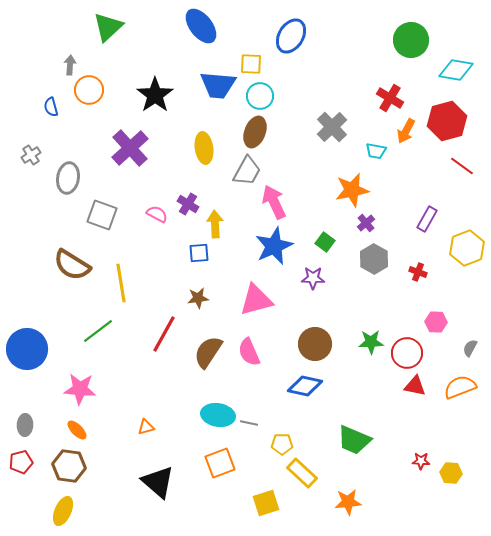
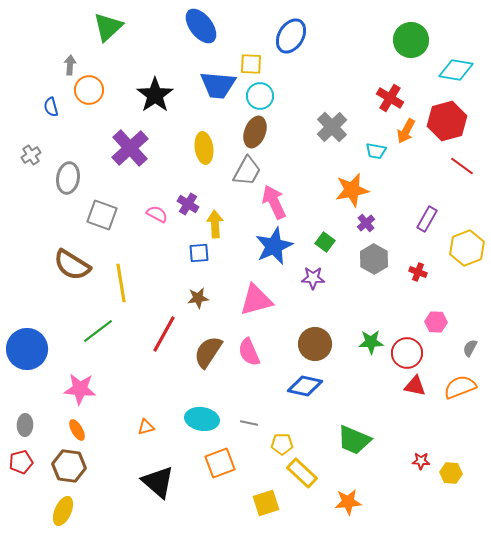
cyan ellipse at (218, 415): moved 16 px left, 4 px down
orange ellipse at (77, 430): rotated 15 degrees clockwise
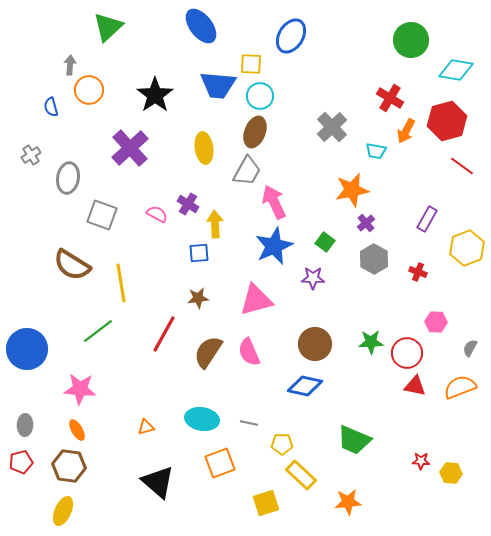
yellow rectangle at (302, 473): moved 1 px left, 2 px down
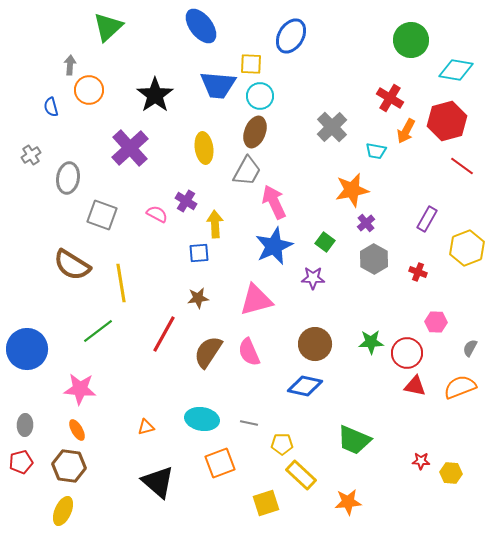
purple cross at (188, 204): moved 2 px left, 3 px up
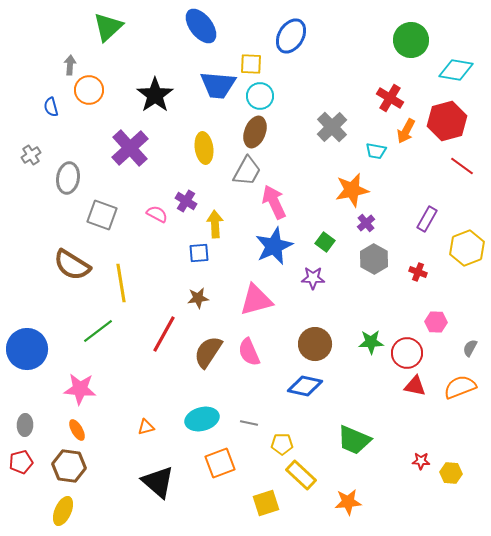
cyan ellipse at (202, 419): rotated 24 degrees counterclockwise
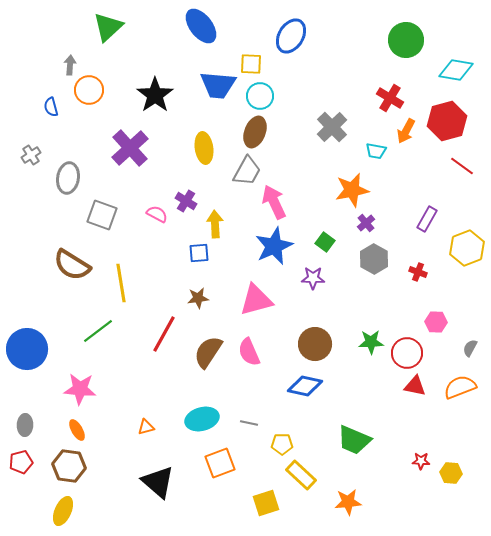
green circle at (411, 40): moved 5 px left
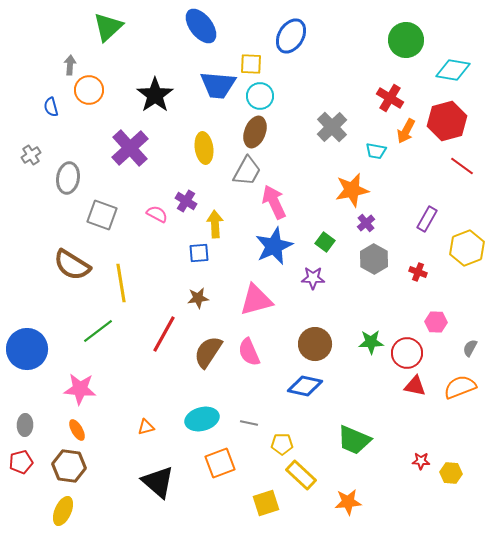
cyan diamond at (456, 70): moved 3 px left
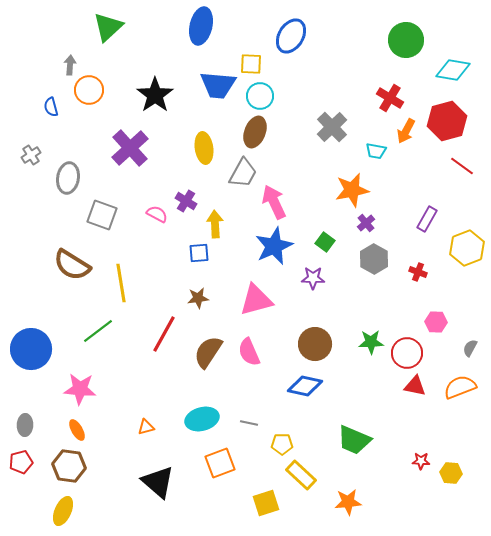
blue ellipse at (201, 26): rotated 51 degrees clockwise
gray trapezoid at (247, 171): moved 4 px left, 2 px down
blue circle at (27, 349): moved 4 px right
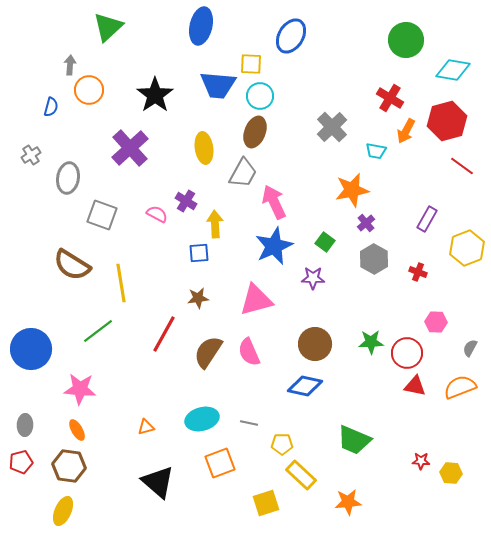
blue semicircle at (51, 107): rotated 150 degrees counterclockwise
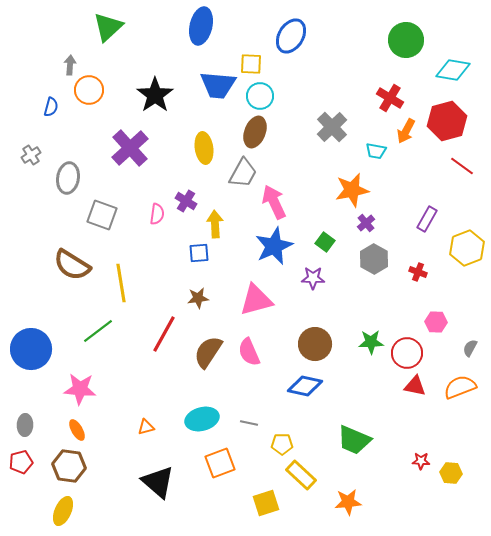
pink semicircle at (157, 214): rotated 70 degrees clockwise
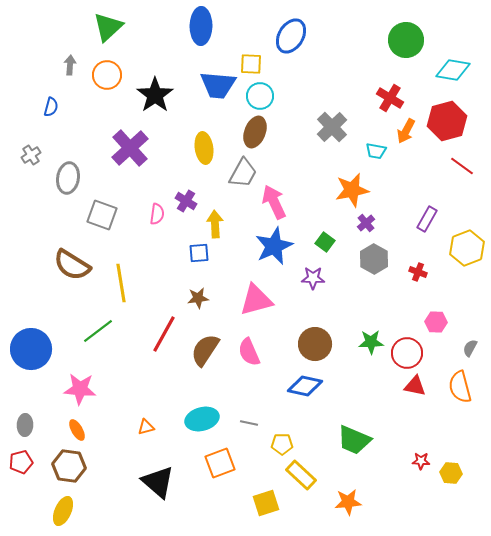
blue ellipse at (201, 26): rotated 12 degrees counterclockwise
orange circle at (89, 90): moved 18 px right, 15 px up
brown semicircle at (208, 352): moved 3 px left, 2 px up
orange semicircle at (460, 387): rotated 84 degrees counterclockwise
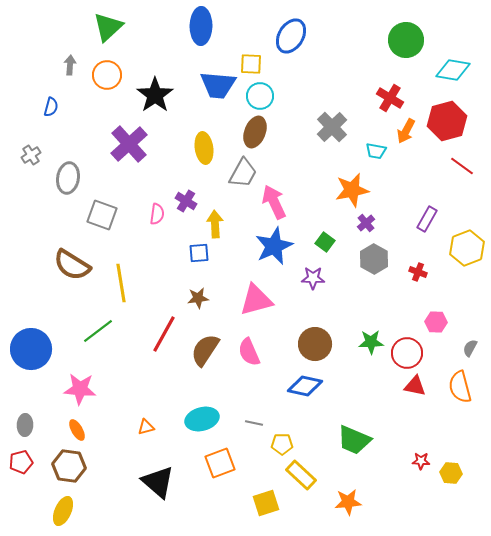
purple cross at (130, 148): moved 1 px left, 4 px up
gray line at (249, 423): moved 5 px right
